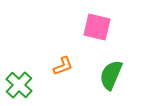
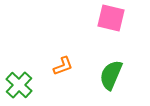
pink square: moved 14 px right, 9 px up
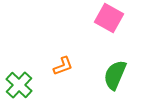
pink square: moved 2 px left; rotated 16 degrees clockwise
green semicircle: moved 4 px right
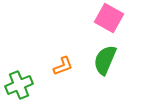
green semicircle: moved 10 px left, 15 px up
green cross: rotated 24 degrees clockwise
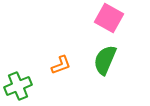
orange L-shape: moved 2 px left, 1 px up
green cross: moved 1 px left, 1 px down
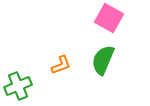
green semicircle: moved 2 px left
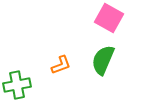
green cross: moved 1 px left, 1 px up; rotated 12 degrees clockwise
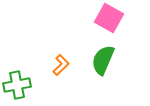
orange L-shape: rotated 25 degrees counterclockwise
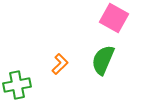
pink square: moved 5 px right
orange L-shape: moved 1 px left, 1 px up
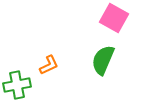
orange L-shape: moved 11 px left, 1 px down; rotated 20 degrees clockwise
